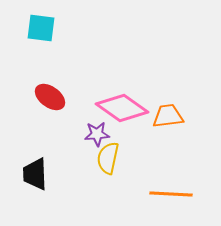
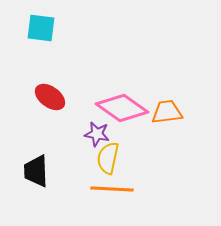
orange trapezoid: moved 1 px left, 4 px up
purple star: rotated 15 degrees clockwise
black trapezoid: moved 1 px right, 3 px up
orange line: moved 59 px left, 5 px up
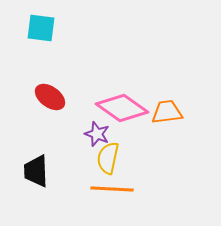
purple star: rotated 10 degrees clockwise
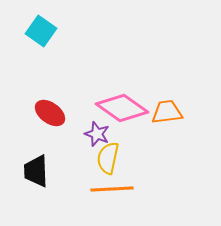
cyan square: moved 3 px down; rotated 28 degrees clockwise
red ellipse: moved 16 px down
orange line: rotated 6 degrees counterclockwise
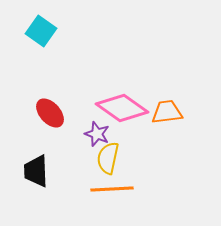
red ellipse: rotated 12 degrees clockwise
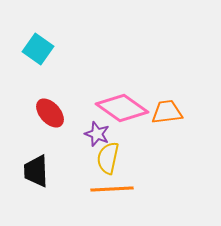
cyan square: moved 3 px left, 18 px down
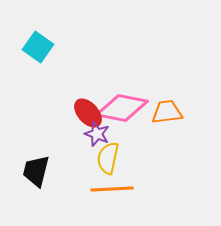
cyan square: moved 2 px up
pink diamond: rotated 24 degrees counterclockwise
red ellipse: moved 38 px right
black trapezoid: rotated 16 degrees clockwise
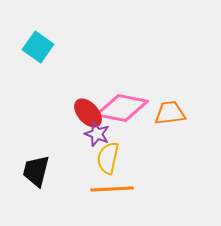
orange trapezoid: moved 3 px right, 1 px down
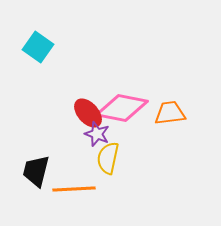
orange line: moved 38 px left
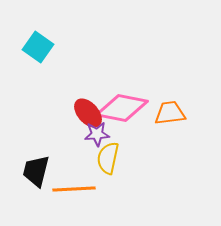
purple star: rotated 25 degrees counterclockwise
